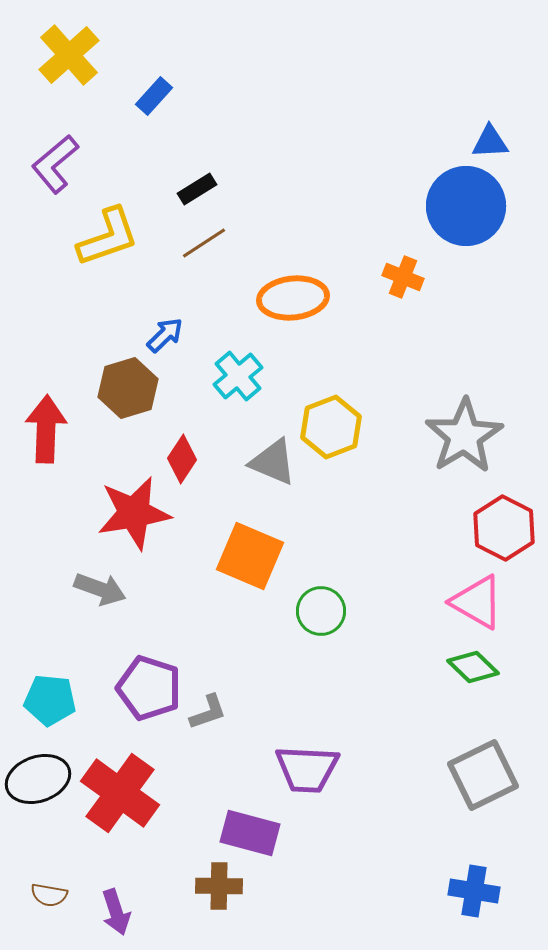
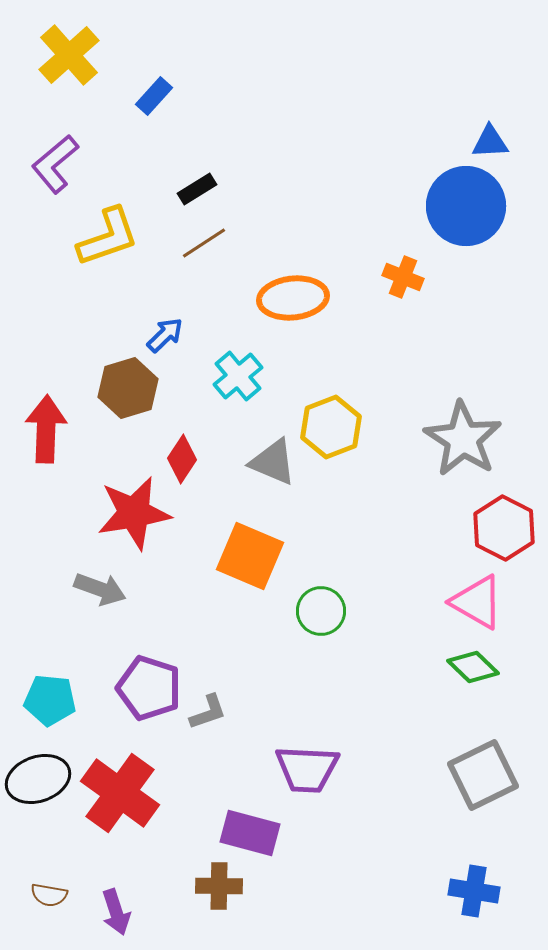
gray star: moved 1 px left, 3 px down; rotated 8 degrees counterclockwise
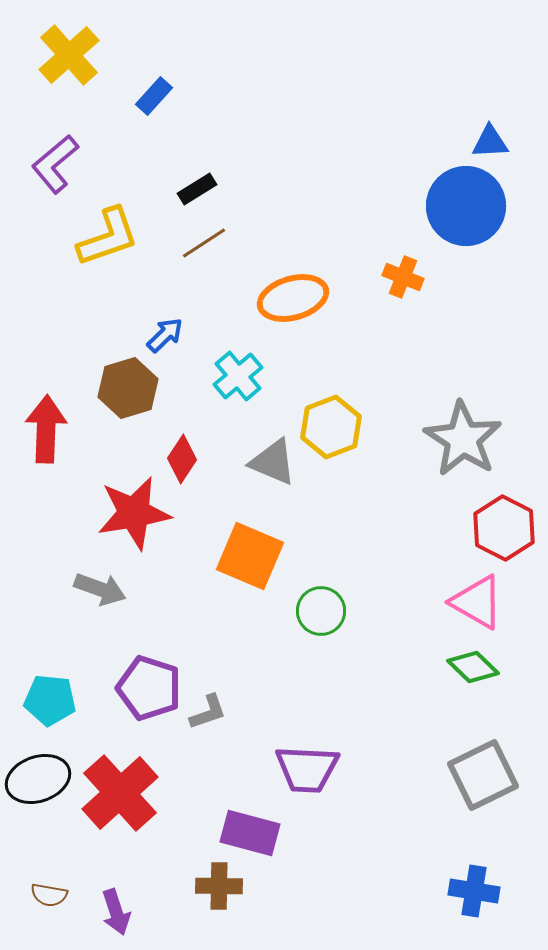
orange ellipse: rotated 10 degrees counterclockwise
red cross: rotated 12 degrees clockwise
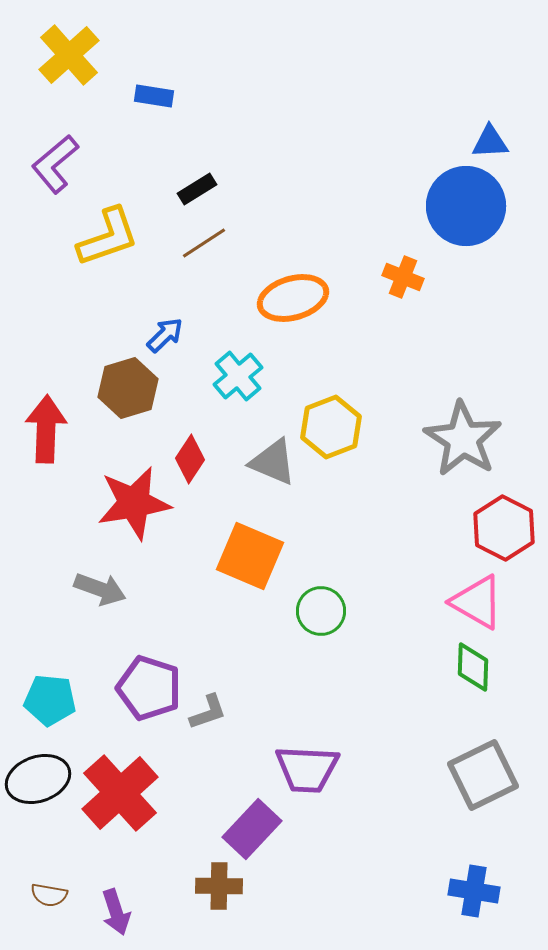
blue rectangle: rotated 57 degrees clockwise
red diamond: moved 8 px right
red star: moved 10 px up
green diamond: rotated 48 degrees clockwise
purple rectangle: moved 2 px right, 4 px up; rotated 62 degrees counterclockwise
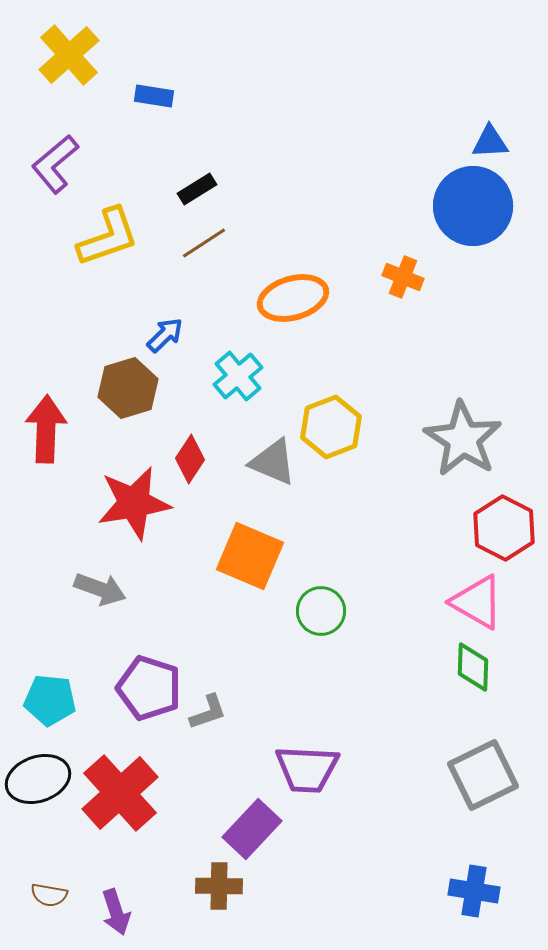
blue circle: moved 7 px right
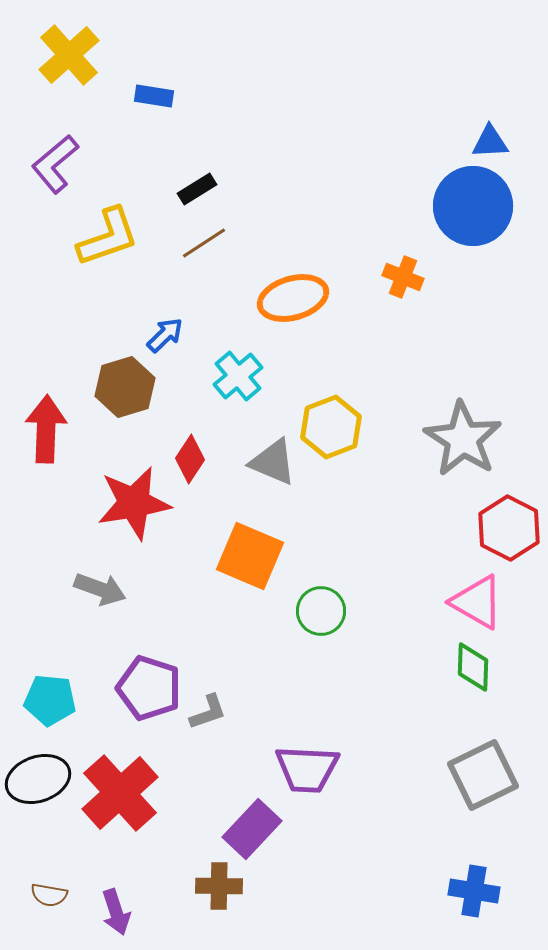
brown hexagon: moved 3 px left, 1 px up
red hexagon: moved 5 px right
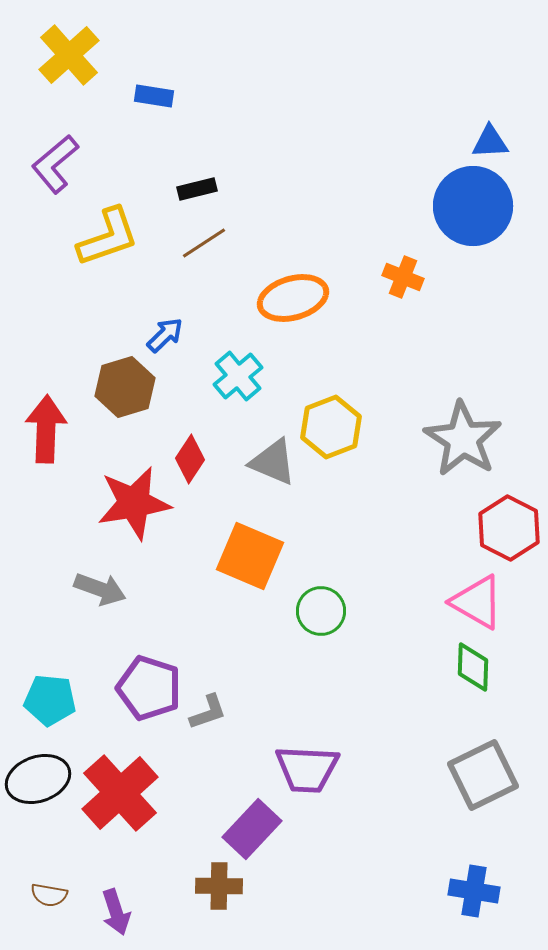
black rectangle: rotated 18 degrees clockwise
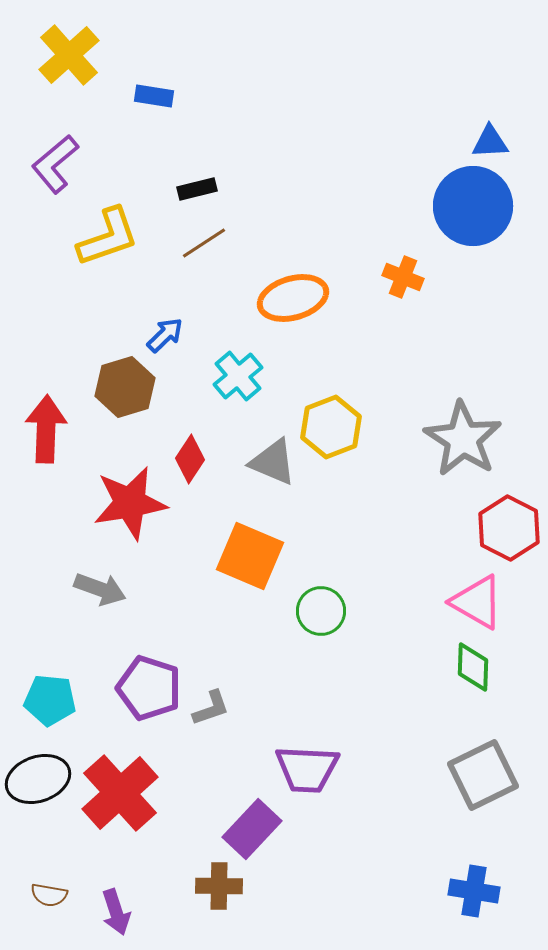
red star: moved 4 px left
gray L-shape: moved 3 px right, 4 px up
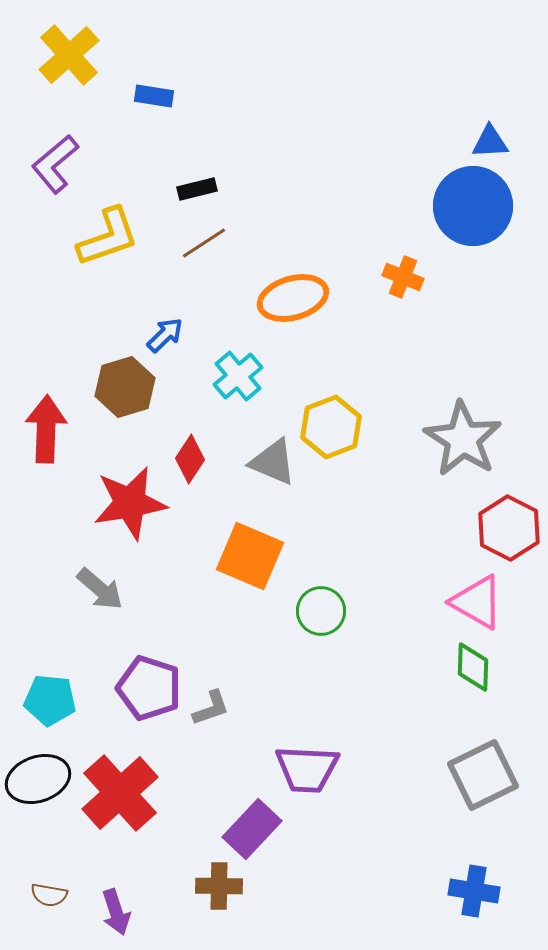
gray arrow: rotated 21 degrees clockwise
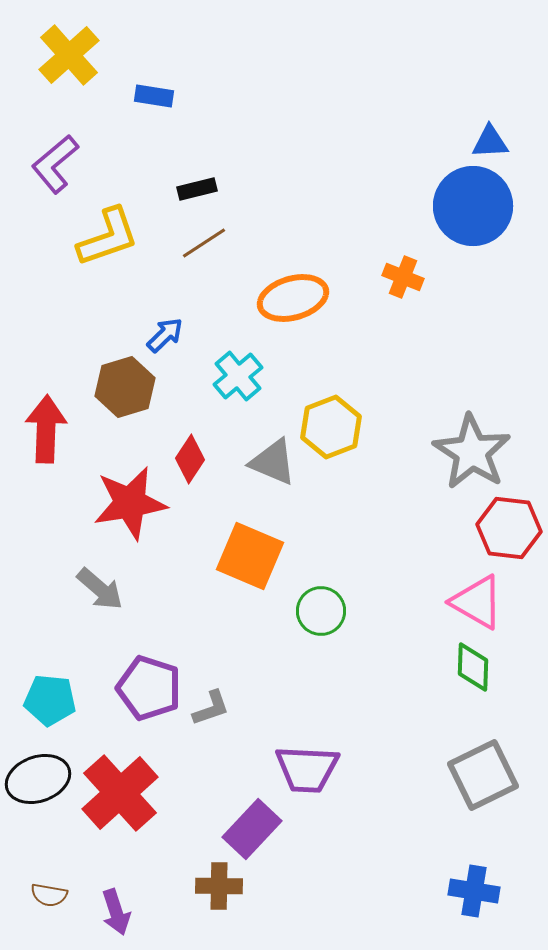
gray star: moved 9 px right, 13 px down
red hexagon: rotated 20 degrees counterclockwise
